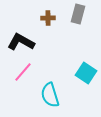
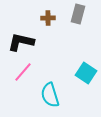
black L-shape: rotated 16 degrees counterclockwise
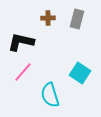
gray rectangle: moved 1 px left, 5 px down
cyan square: moved 6 px left
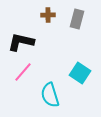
brown cross: moved 3 px up
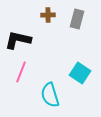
black L-shape: moved 3 px left, 2 px up
pink line: moved 2 px left; rotated 20 degrees counterclockwise
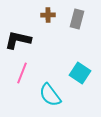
pink line: moved 1 px right, 1 px down
cyan semicircle: rotated 20 degrees counterclockwise
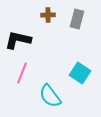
cyan semicircle: moved 1 px down
